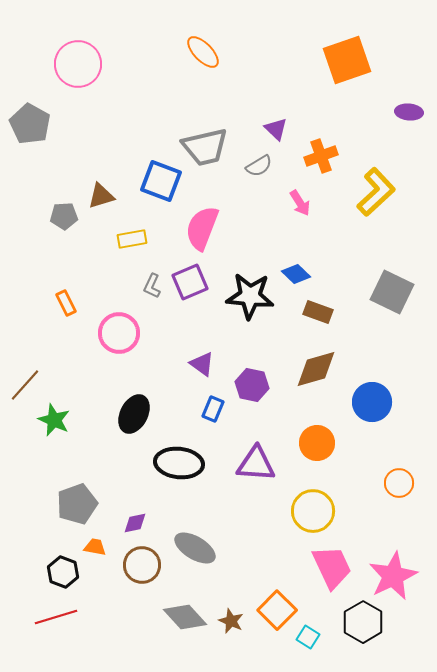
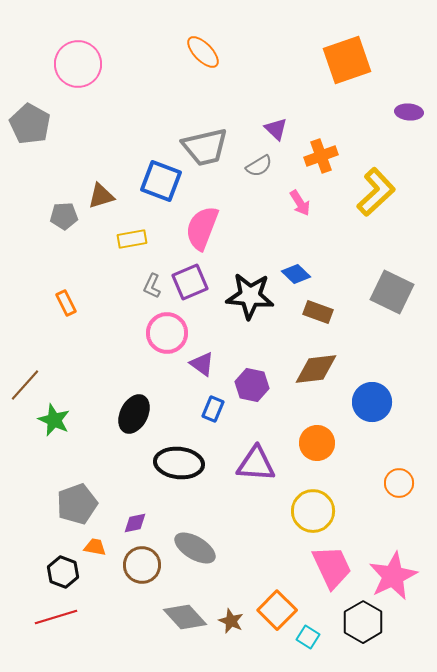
pink circle at (119, 333): moved 48 px right
brown diamond at (316, 369): rotated 9 degrees clockwise
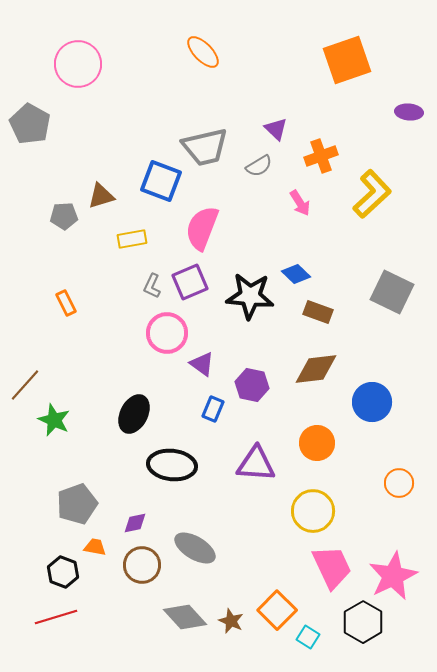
yellow L-shape at (376, 192): moved 4 px left, 2 px down
black ellipse at (179, 463): moved 7 px left, 2 px down
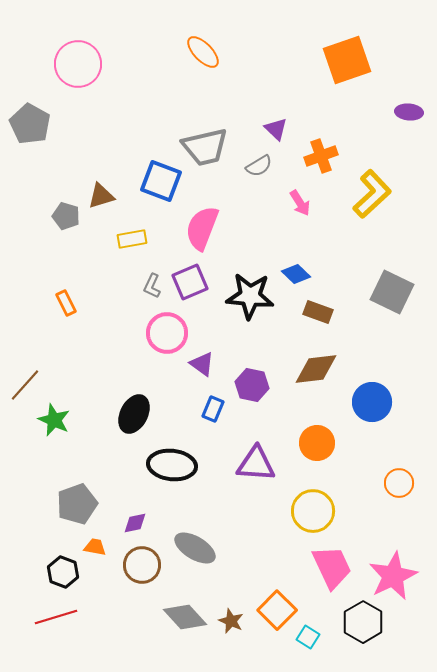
gray pentagon at (64, 216): moved 2 px right; rotated 20 degrees clockwise
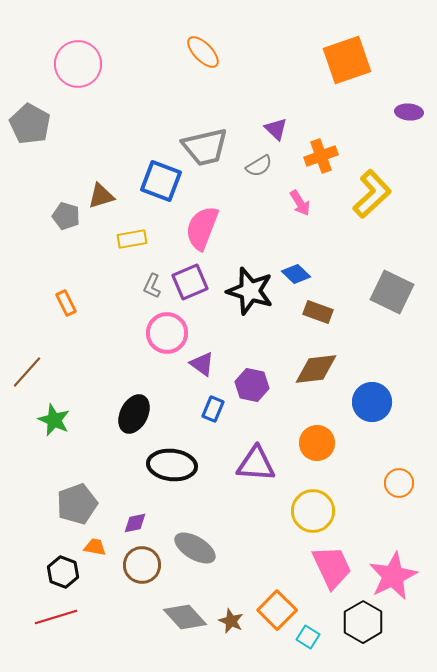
black star at (250, 296): moved 5 px up; rotated 12 degrees clockwise
brown line at (25, 385): moved 2 px right, 13 px up
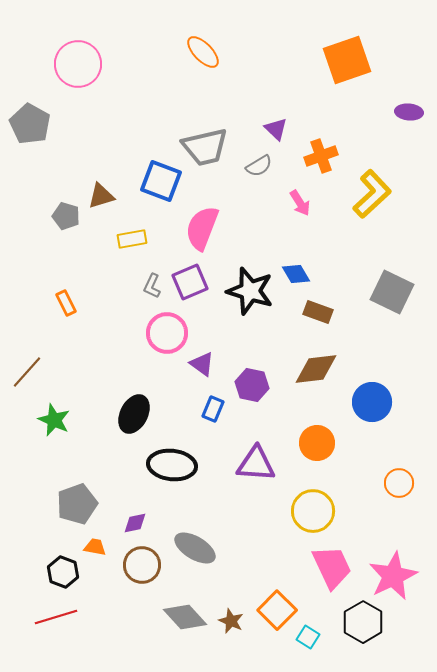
blue diamond at (296, 274): rotated 16 degrees clockwise
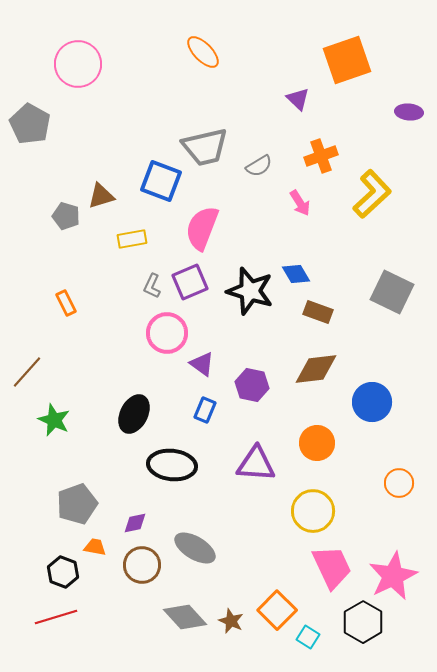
purple triangle at (276, 129): moved 22 px right, 30 px up
blue rectangle at (213, 409): moved 8 px left, 1 px down
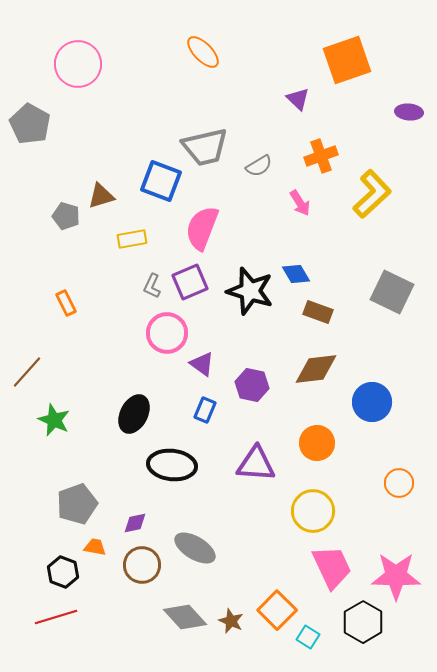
pink star at (393, 576): moved 3 px right; rotated 27 degrees clockwise
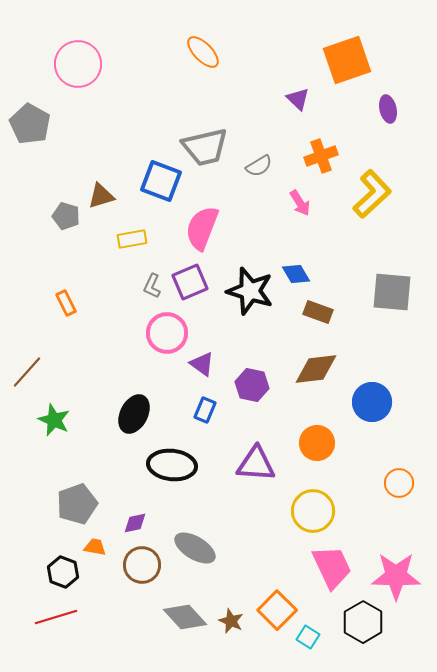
purple ellipse at (409, 112): moved 21 px left, 3 px up; rotated 72 degrees clockwise
gray square at (392, 292): rotated 21 degrees counterclockwise
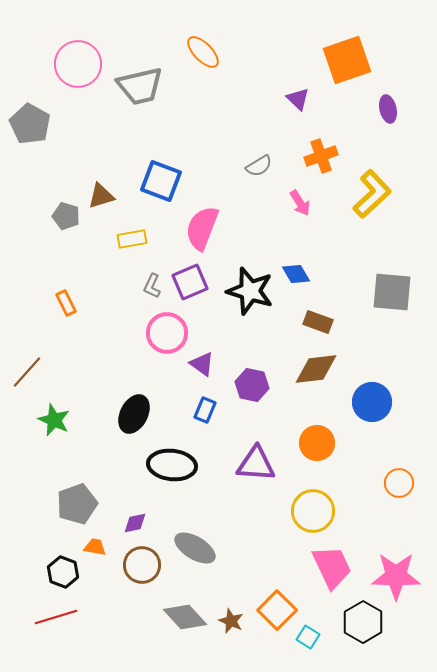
gray trapezoid at (205, 147): moved 65 px left, 61 px up
brown rectangle at (318, 312): moved 10 px down
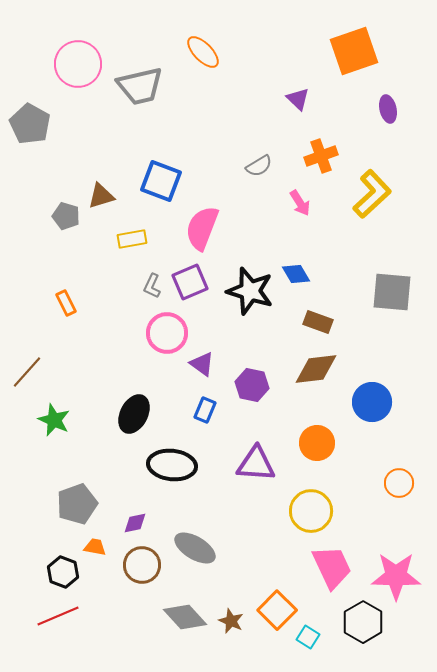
orange square at (347, 60): moved 7 px right, 9 px up
yellow circle at (313, 511): moved 2 px left
red line at (56, 617): moved 2 px right, 1 px up; rotated 6 degrees counterclockwise
